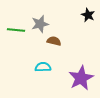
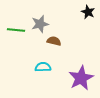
black star: moved 3 px up
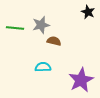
gray star: moved 1 px right, 1 px down
green line: moved 1 px left, 2 px up
purple star: moved 2 px down
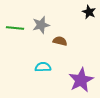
black star: moved 1 px right
brown semicircle: moved 6 px right
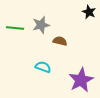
cyan semicircle: rotated 21 degrees clockwise
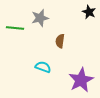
gray star: moved 1 px left, 7 px up
brown semicircle: rotated 96 degrees counterclockwise
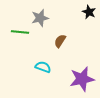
green line: moved 5 px right, 4 px down
brown semicircle: rotated 24 degrees clockwise
purple star: moved 1 px right, 1 px up; rotated 15 degrees clockwise
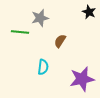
cyan semicircle: rotated 77 degrees clockwise
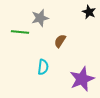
purple star: rotated 10 degrees counterclockwise
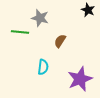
black star: moved 1 px left, 2 px up
gray star: rotated 30 degrees clockwise
purple star: moved 2 px left
